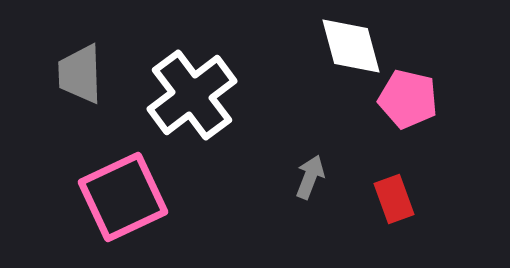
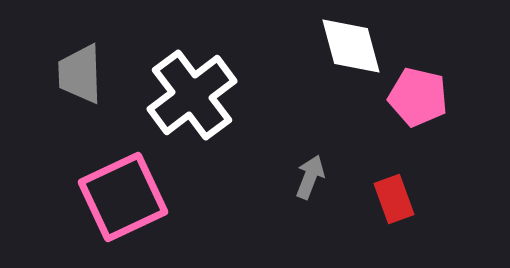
pink pentagon: moved 10 px right, 2 px up
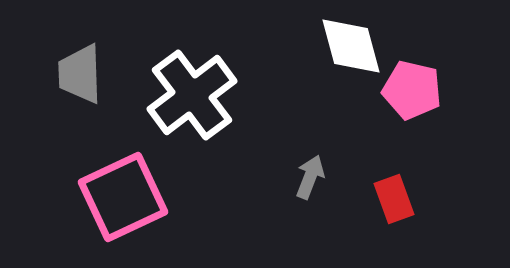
pink pentagon: moved 6 px left, 7 px up
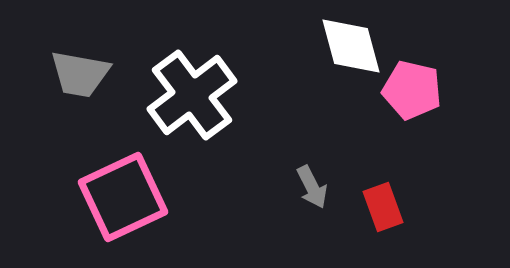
gray trapezoid: rotated 78 degrees counterclockwise
gray arrow: moved 2 px right, 10 px down; rotated 132 degrees clockwise
red rectangle: moved 11 px left, 8 px down
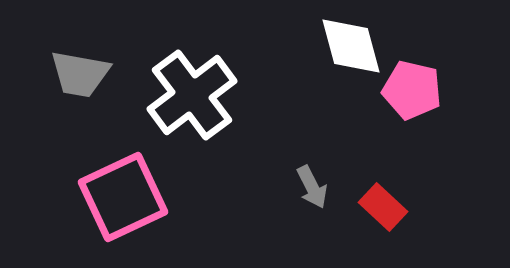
red rectangle: rotated 27 degrees counterclockwise
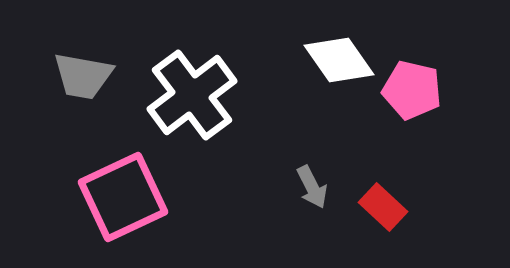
white diamond: moved 12 px left, 14 px down; rotated 20 degrees counterclockwise
gray trapezoid: moved 3 px right, 2 px down
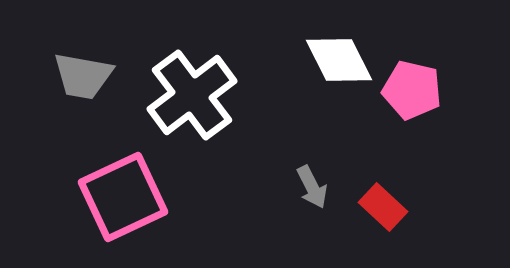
white diamond: rotated 8 degrees clockwise
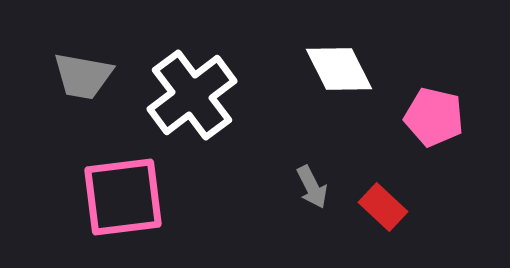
white diamond: moved 9 px down
pink pentagon: moved 22 px right, 27 px down
pink square: rotated 18 degrees clockwise
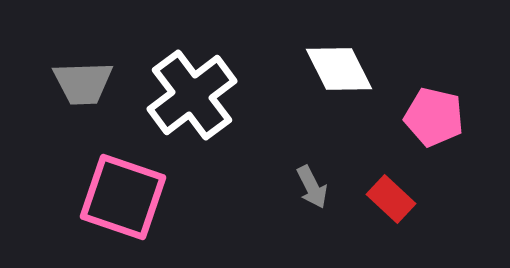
gray trapezoid: moved 7 px down; rotated 12 degrees counterclockwise
pink square: rotated 26 degrees clockwise
red rectangle: moved 8 px right, 8 px up
